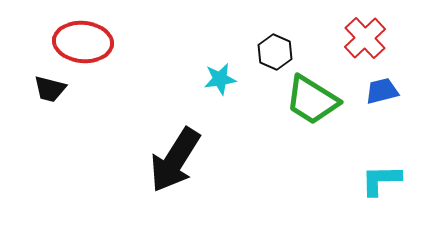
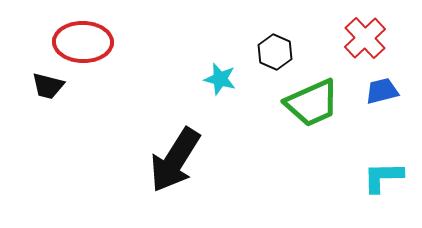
red ellipse: rotated 4 degrees counterclockwise
cyan star: rotated 24 degrees clockwise
black trapezoid: moved 2 px left, 3 px up
green trapezoid: moved 3 px down; rotated 56 degrees counterclockwise
cyan L-shape: moved 2 px right, 3 px up
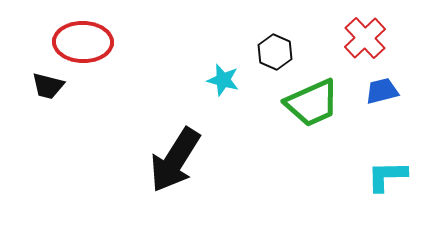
cyan star: moved 3 px right, 1 px down
cyan L-shape: moved 4 px right, 1 px up
